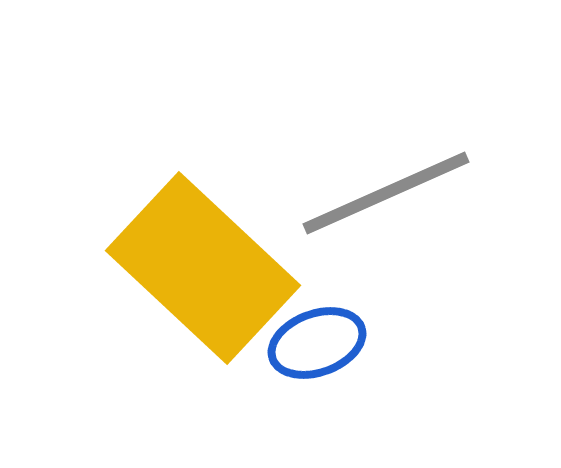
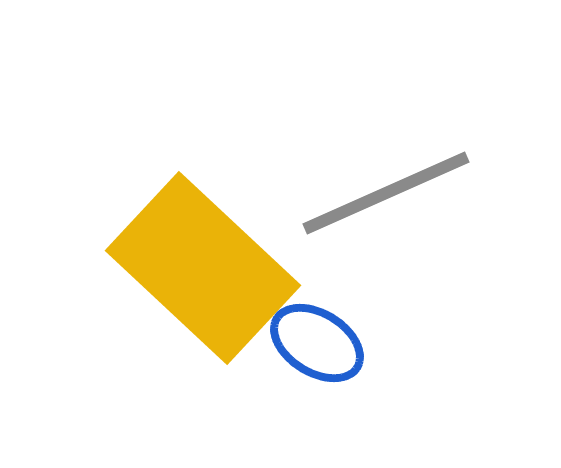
blue ellipse: rotated 52 degrees clockwise
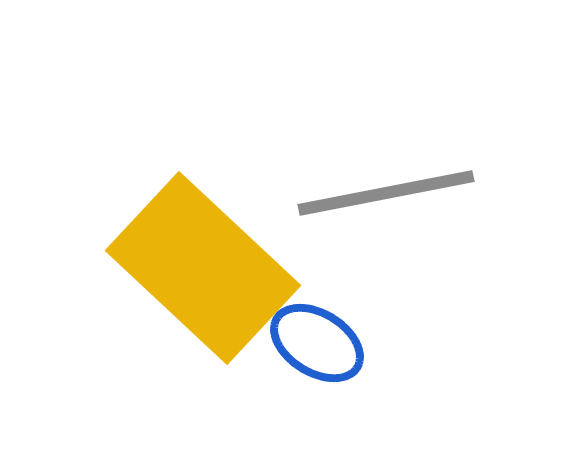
gray line: rotated 13 degrees clockwise
